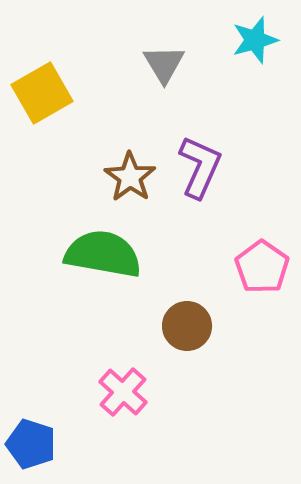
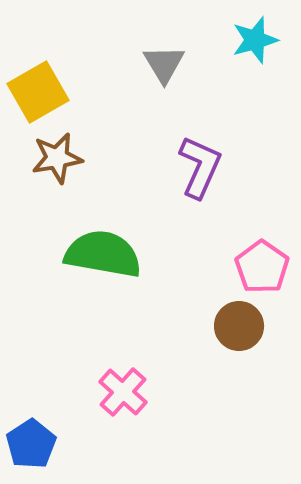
yellow square: moved 4 px left, 1 px up
brown star: moved 73 px left, 19 px up; rotated 27 degrees clockwise
brown circle: moved 52 px right
blue pentagon: rotated 21 degrees clockwise
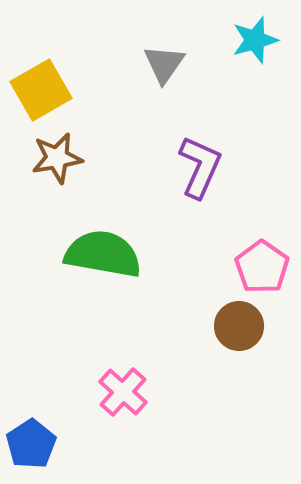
gray triangle: rotated 6 degrees clockwise
yellow square: moved 3 px right, 2 px up
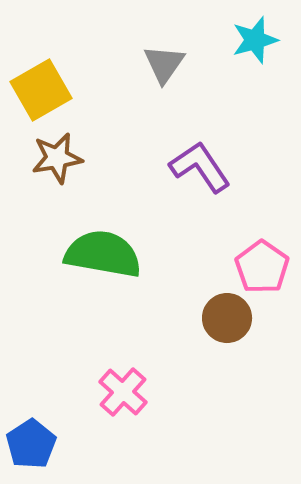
purple L-shape: rotated 58 degrees counterclockwise
brown circle: moved 12 px left, 8 px up
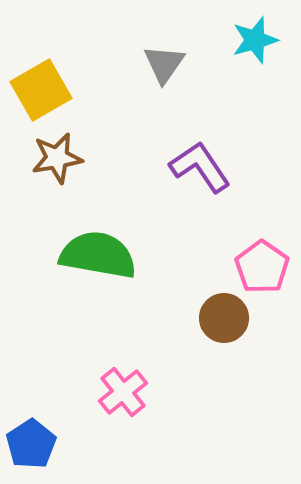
green semicircle: moved 5 px left, 1 px down
brown circle: moved 3 px left
pink cross: rotated 9 degrees clockwise
